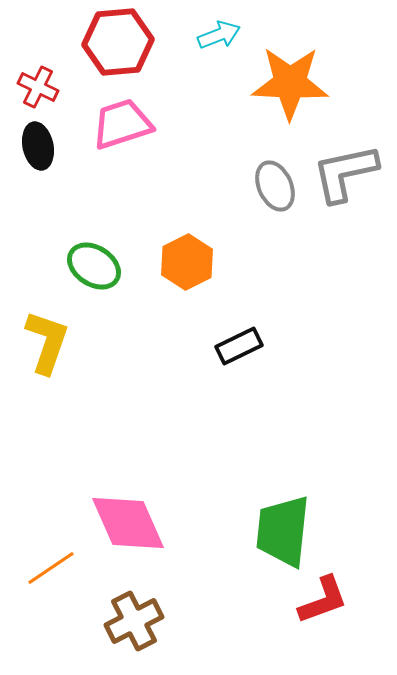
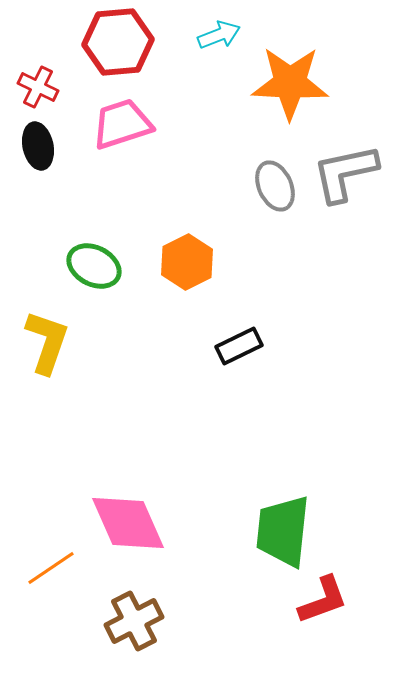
green ellipse: rotated 6 degrees counterclockwise
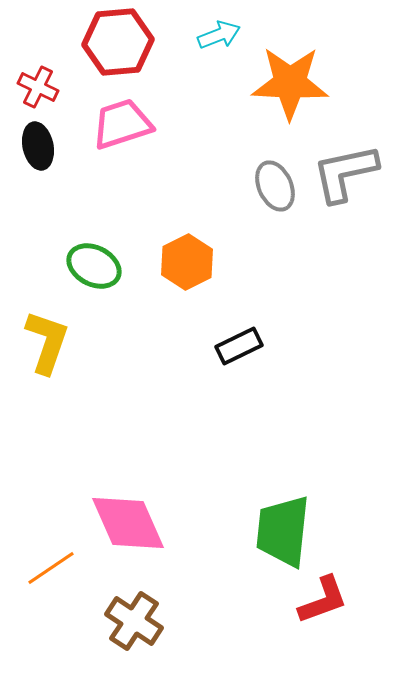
brown cross: rotated 30 degrees counterclockwise
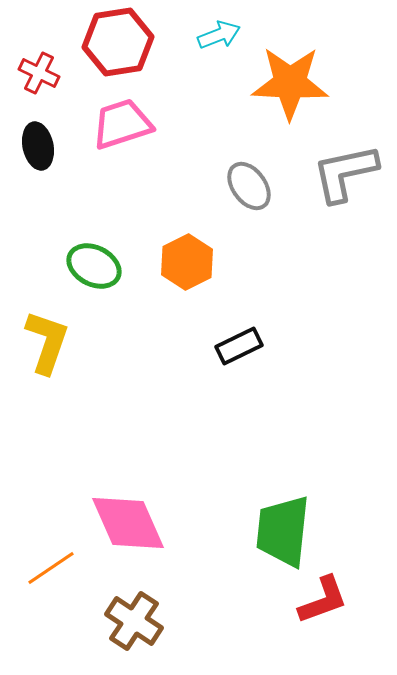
red hexagon: rotated 4 degrees counterclockwise
red cross: moved 1 px right, 14 px up
gray ellipse: moved 26 px left; rotated 12 degrees counterclockwise
